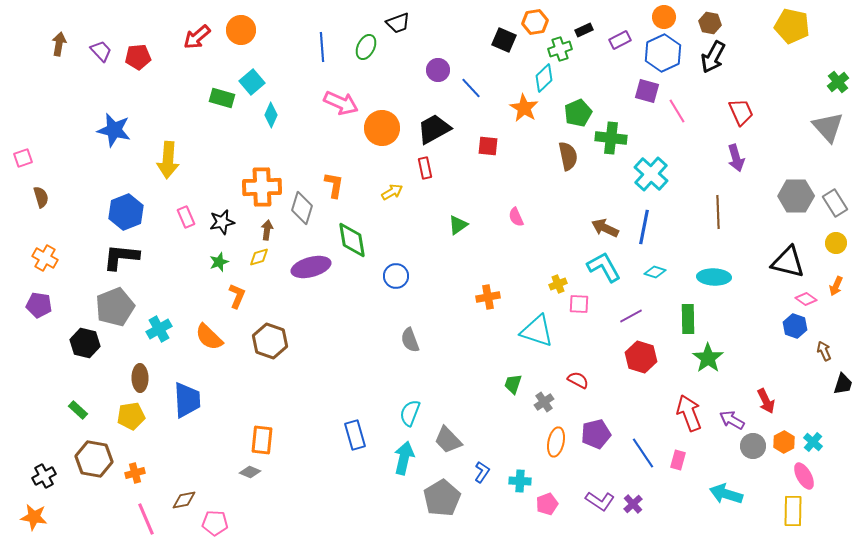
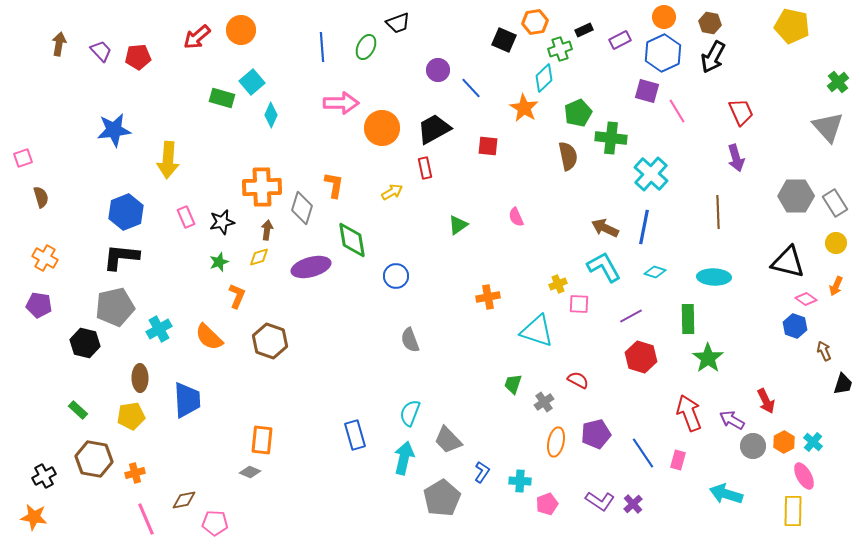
pink arrow at (341, 103): rotated 24 degrees counterclockwise
blue star at (114, 130): rotated 20 degrees counterclockwise
gray pentagon at (115, 307): rotated 9 degrees clockwise
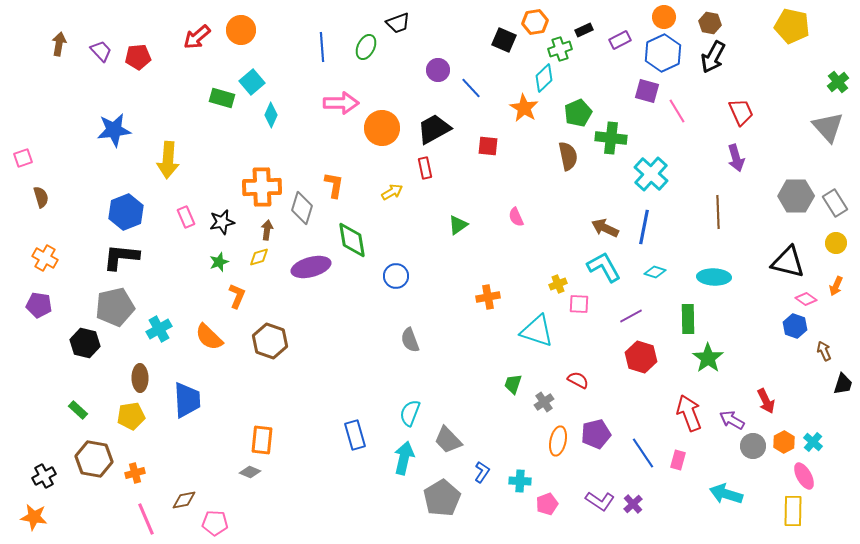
orange ellipse at (556, 442): moved 2 px right, 1 px up
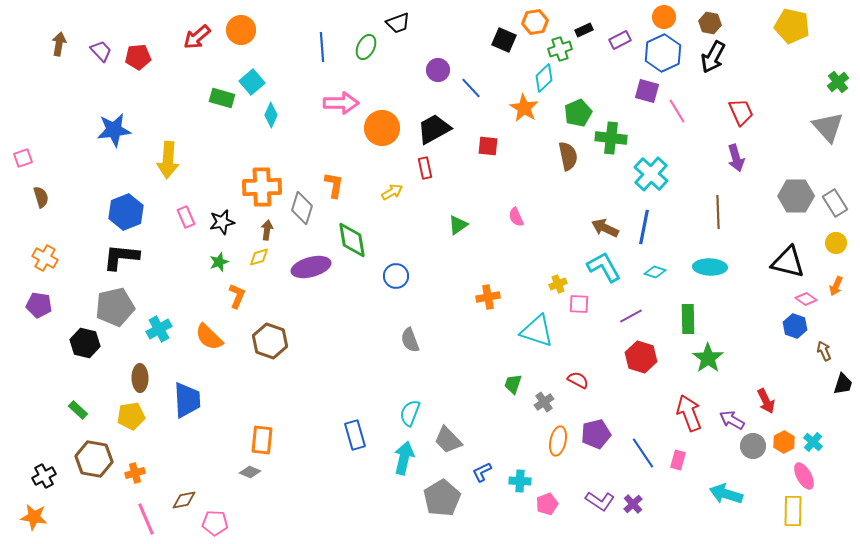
cyan ellipse at (714, 277): moved 4 px left, 10 px up
blue L-shape at (482, 472): rotated 150 degrees counterclockwise
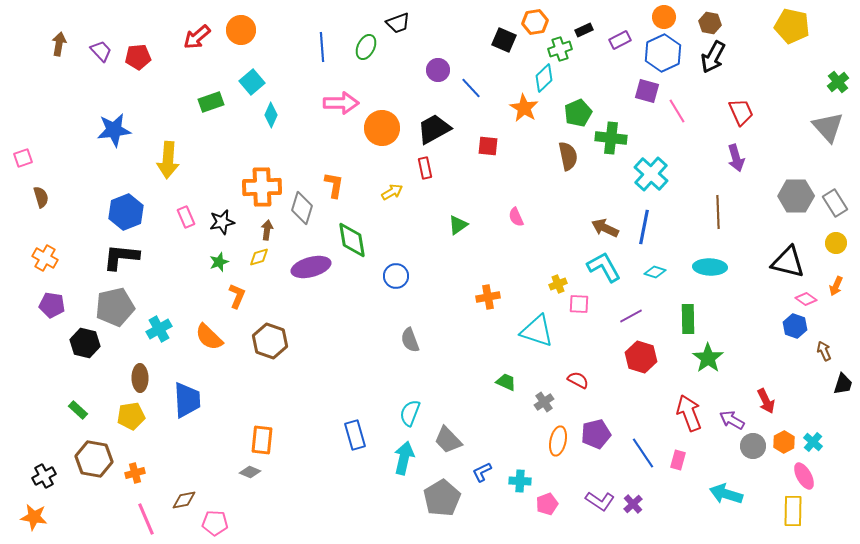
green rectangle at (222, 98): moved 11 px left, 4 px down; rotated 35 degrees counterclockwise
purple pentagon at (39, 305): moved 13 px right
green trapezoid at (513, 384): moved 7 px left, 2 px up; rotated 95 degrees clockwise
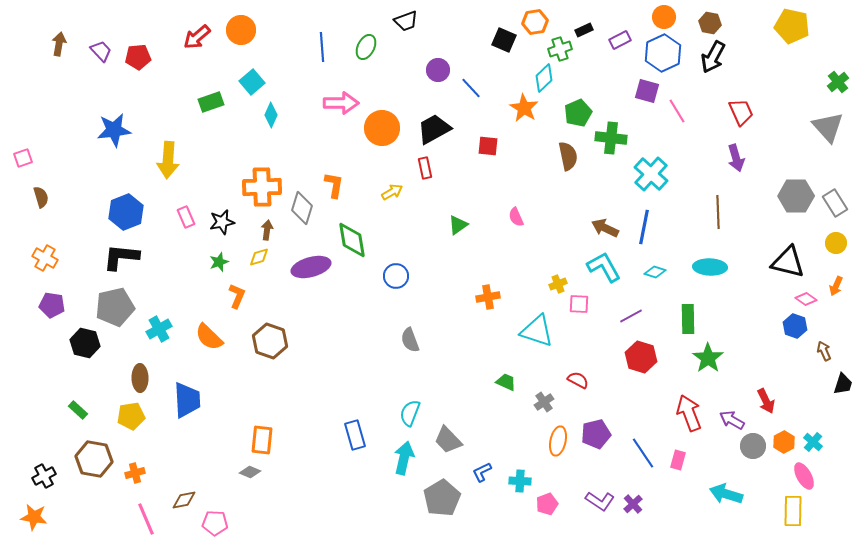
black trapezoid at (398, 23): moved 8 px right, 2 px up
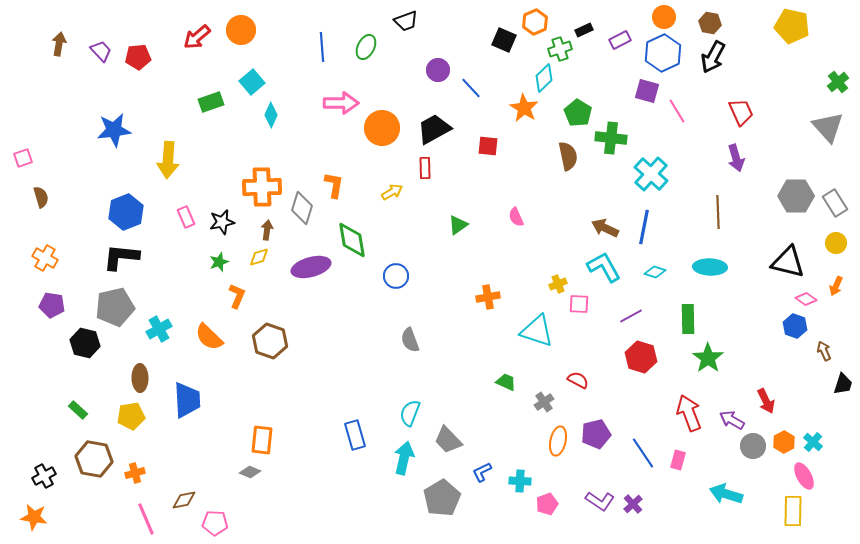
orange hexagon at (535, 22): rotated 15 degrees counterclockwise
green pentagon at (578, 113): rotated 16 degrees counterclockwise
red rectangle at (425, 168): rotated 10 degrees clockwise
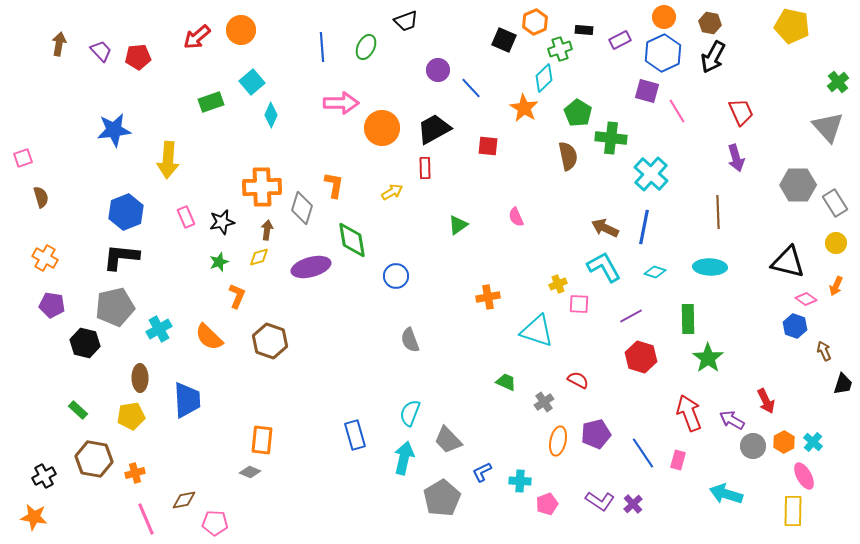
black rectangle at (584, 30): rotated 30 degrees clockwise
gray hexagon at (796, 196): moved 2 px right, 11 px up
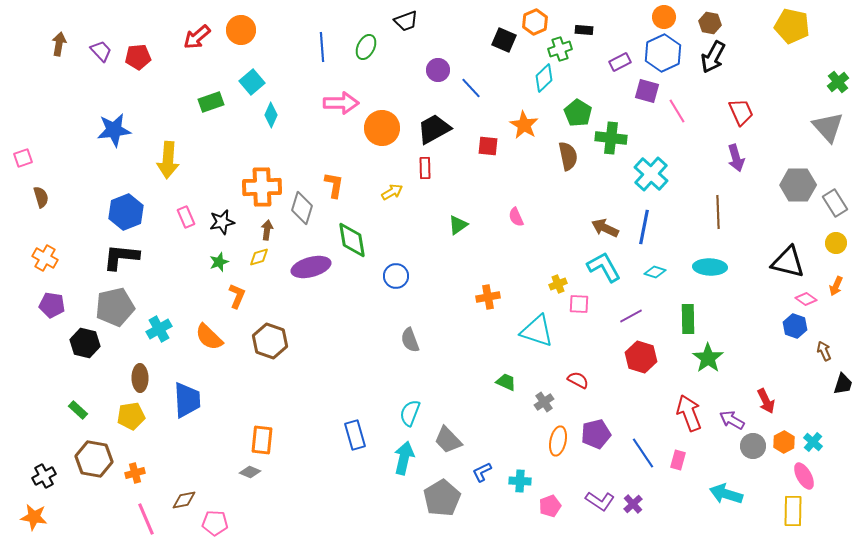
purple rectangle at (620, 40): moved 22 px down
orange star at (524, 108): moved 17 px down
pink pentagon at (547, 504): moved 3 px right, 2 px down
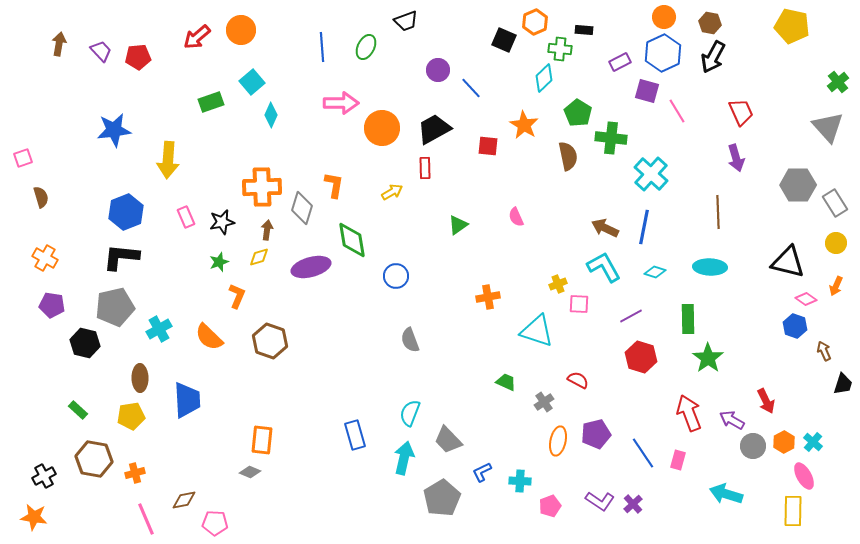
green cross at (560, 49): rotated 25 degrees clockwise
